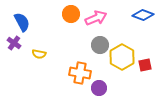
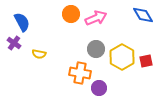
blue diamond: rotated 40 degrees clockwise
gray circle: moved 4 px left, 4 px down
red square: moved 1 px right, 4 px up
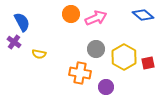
blue diamond: rotated 20 degrees counterclockwise
purple cross: moved 1 px up
yellow hexagon: moved 2 px right
red square: moved 2 px right, 2 px down
purple circle: moved 7 px right, 1 px up
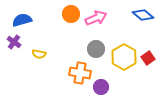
blue semicircle: moved 2 px up; rotated 78 degrees counterclockwise
red square: moved 5 px up; rotated 24 degrees counterclockwise
purple circle: moved 5 px left
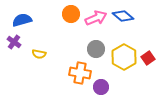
blue diamond: moved 20 px left, 1 px down
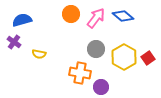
pink arrow: rotated 30 degrees counterclockwise
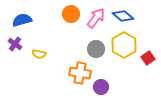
purple cross: moved 1 px right, 2 px down
yellow hexagon: moved 12 px up
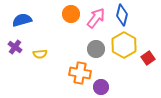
blue diamond: moved 1 px left, 1 px up; rotated 65 degrees clockwise
purple cross: moved 3 px down
yellow semicircle: moved 1 px right; rotated 16 degrees counterclockwise
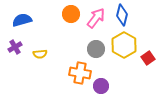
purple cross: rotated 24 degrees clockwise
purple circle: moved 1 px up
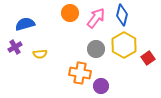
orange circle: moved 1 px left, 1 px up
blue semicircle: moved 3 px right, 4 px down
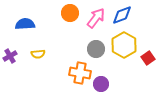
blue diamond: rotated 55 degrees clockwise
blue semicircle: rotated 12 degrees clockwise
purple cross: moved 5 px left, 9 px down
yellow semicircle: moved 2 px left
purple circle: moved 2 px up
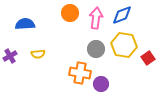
pink arrow: rotated 30 degrees counterclockwise
yellow hexagon: rotated 20 degrees counterclockwise
